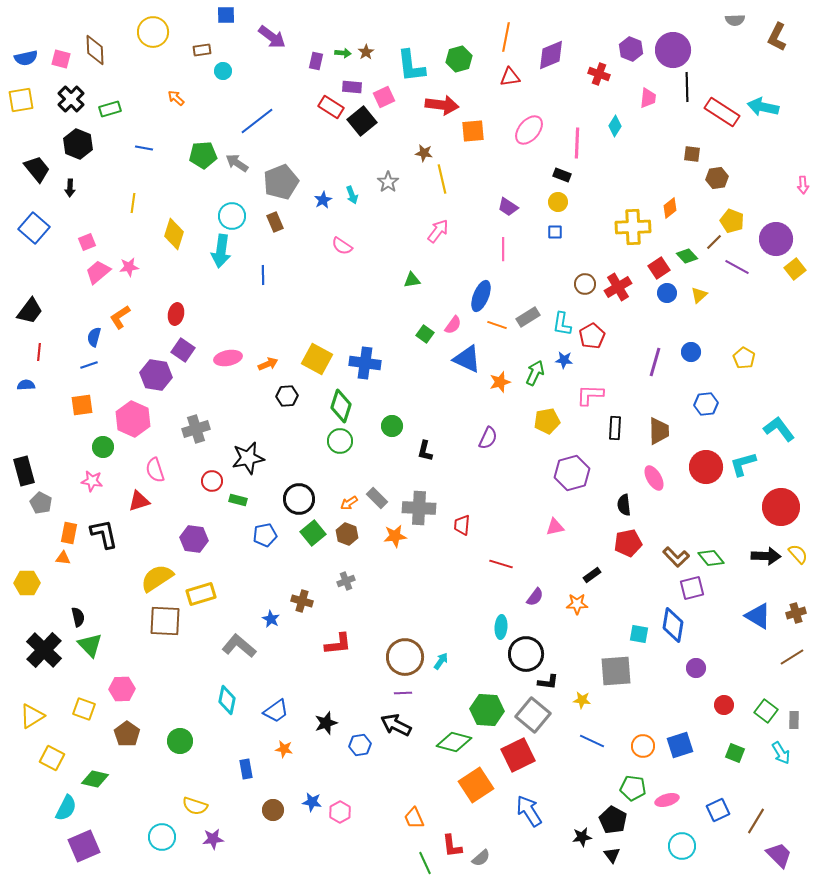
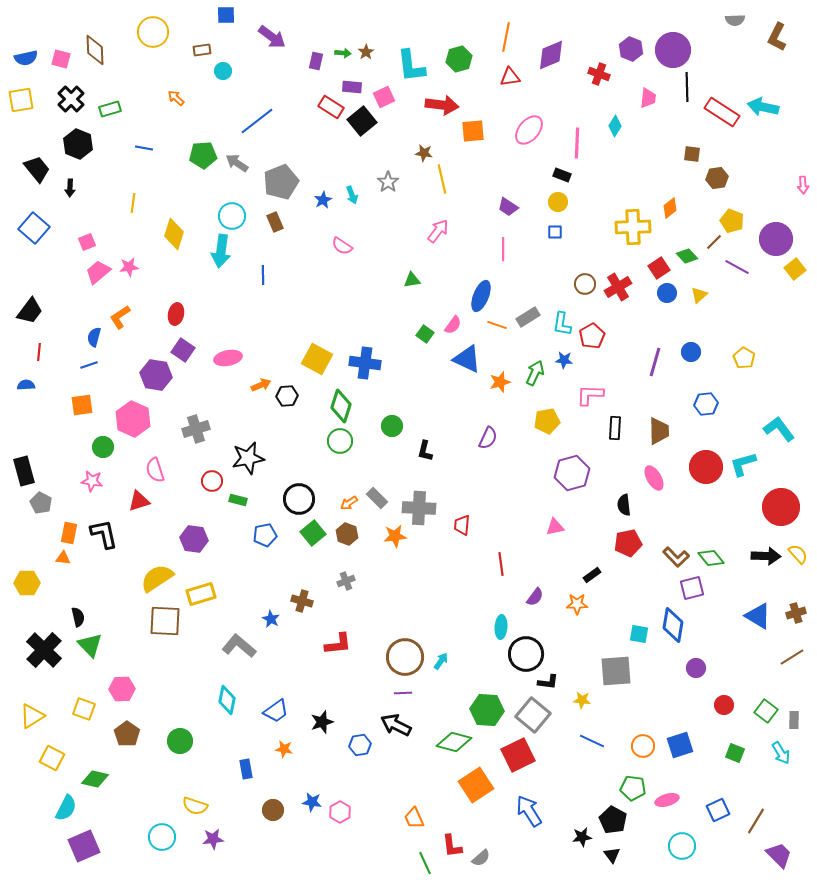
orange arrow at (268, 364): moved 7 px left, 21 px down
red line at (501, 564): rotated 65 degrees clockwise
black star at (326, 723): moved 4 px left, 1 px up
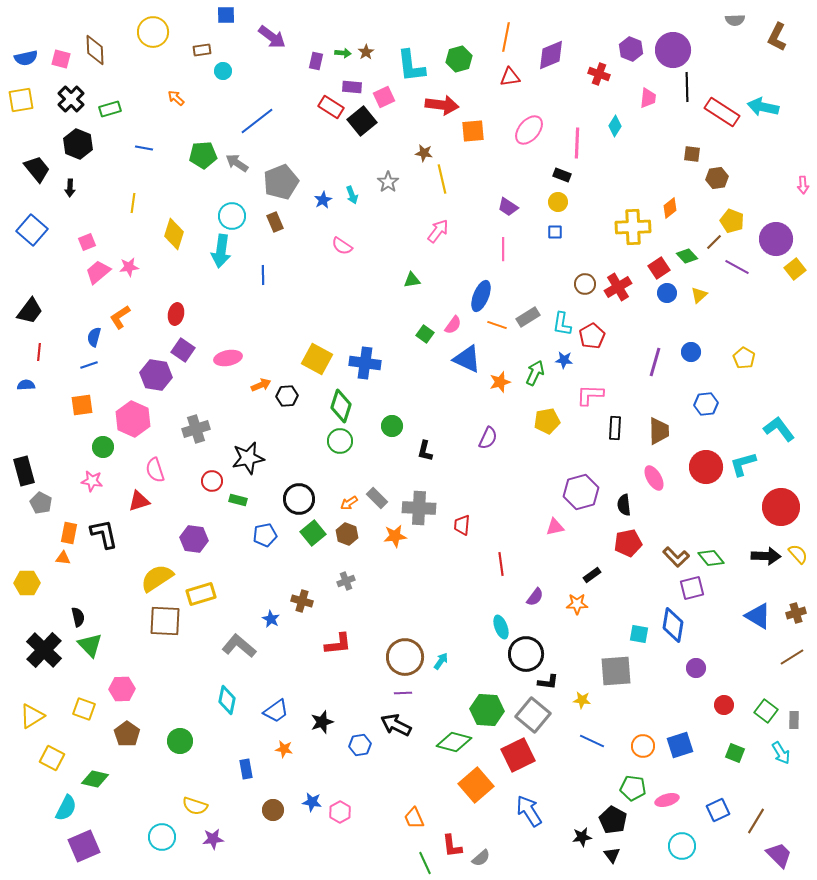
blue square at (34, 228): moved 2 px left, 2 px down
purple hexagon at (572, 473): moved 9 px right, 19 px down
cyan ellipse at (501, 627): rotated 25 degrees counterclockwise
orange square at (476, 785): rotated 8 degrees counterclockwise
